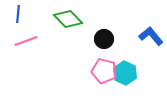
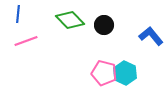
green diamond: moved 2 px right, 1 px down
black circle: moved 14 px up
pink pentagon: moved 2 px down
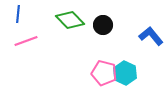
black circle: moved 1 px left
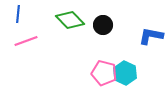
blue L-shape: rotated 40 degrees counterclockwise
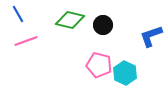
blue line: rotated 36 degrees counterclockwise
green diamond: rotated 32 degrees counterclockwise
blue L-shape: rotated 30 degrees counterclockwise
pink pentagon: moved 5 px left, 8 px up
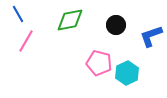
green diamond: rotated 24 degrees counterclockwise
black circle: moved 13 px right
pink line: rotated 40 degrees counterclockwise
pink pentagon: moved 2 px up
cyan hexagon: moved 2 px right; rotated 10 degrees clockwise
